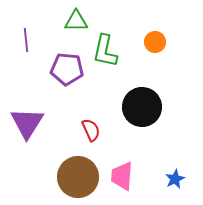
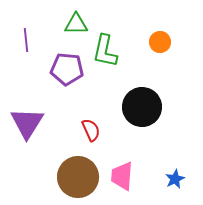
green triangle: moved 3 px down
orange circle: moved 5 px right
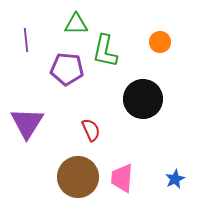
black circle: moved 1 px right, 8 px up
pink trapezoid: moved 2 px down
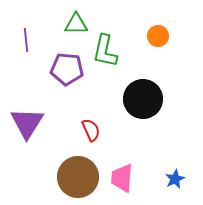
orange circle: moved 2 px left, 6 px up
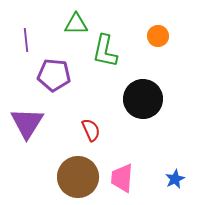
purple pentagon: moved 13 px left, 6 px down
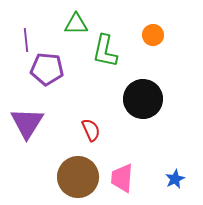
orange circle: moved 5 px left, 1 px up
purple pentagon: moved 7 px left, 6 px up
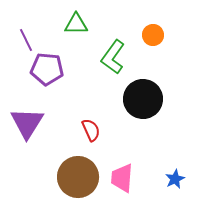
purple line: rotated 20 degrees counterclockwise
green L-shape: moved 8 px right, 6 px down; rotated 24 degrees clockwise
